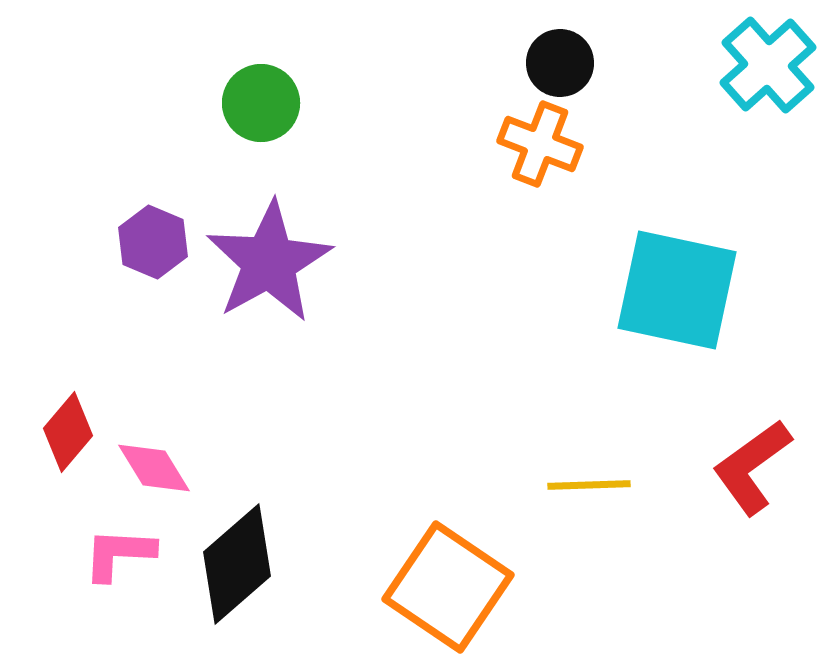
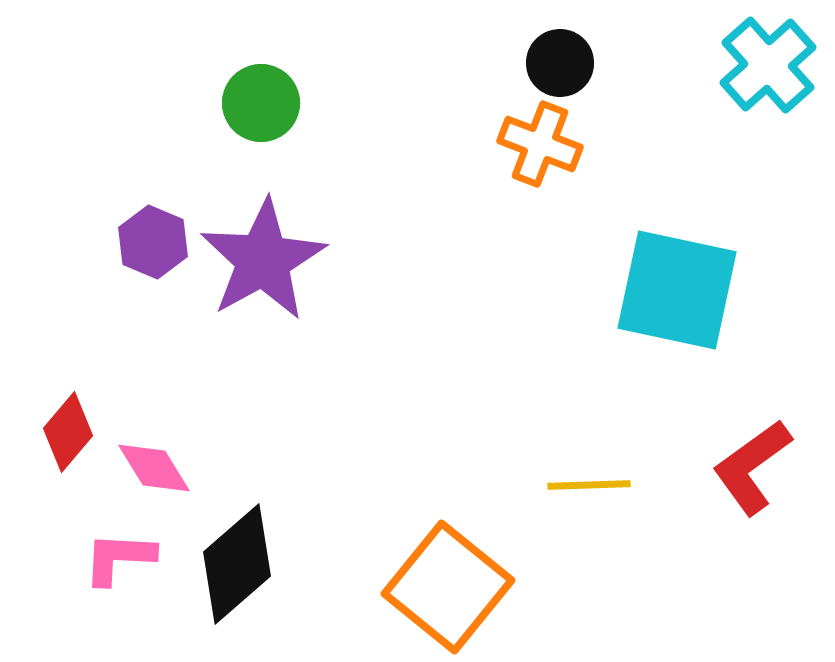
purple star: moved 6 px left, 2 px up
pink L-shape: moved 4 px down
orange square: rotated 5 degrees clockwise
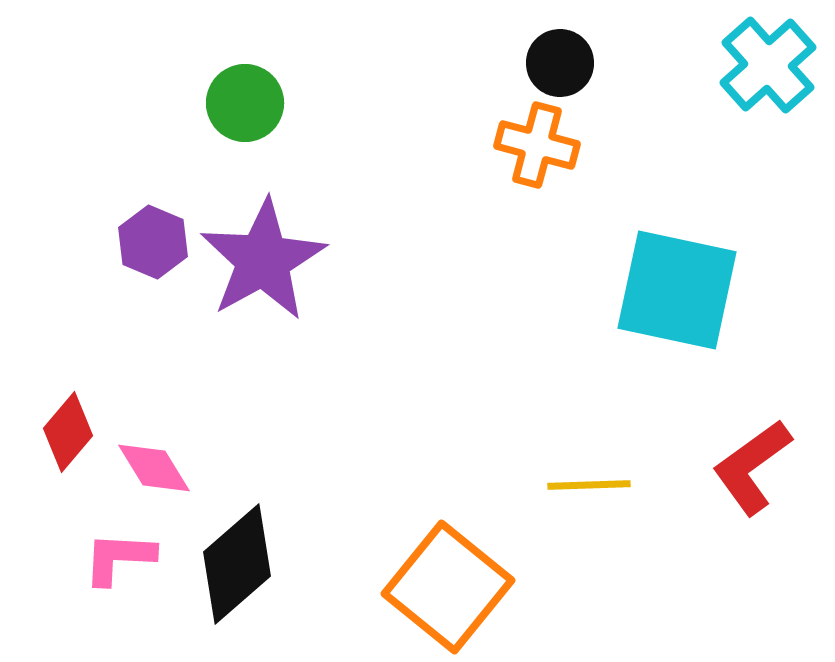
green circle: moved 16 px left
orange cross: moved 3 px left, 1 px down; rotated 6 degrees counterclockwise
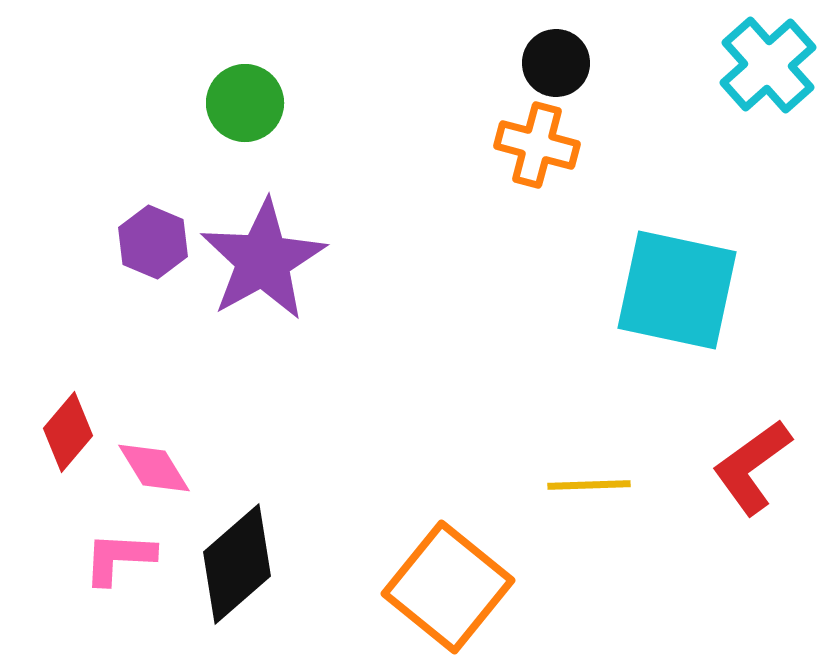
black circle: moved 4 px left
